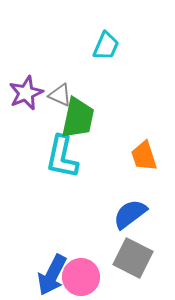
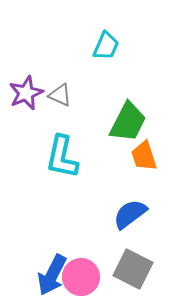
green trapezoid: moved 50 px right, 4 px down; rotated 15 degrees clockwise
gray square: moved 11 px down
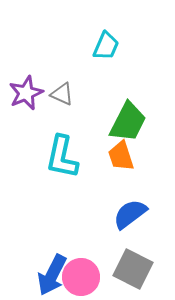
gray triangle: moved 2 px right, 1 px up
orange trapezoid: moved 23 px left
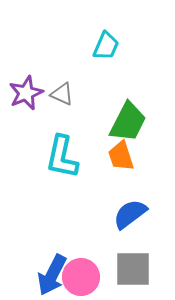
gray square: rotated 27 degrees counterclockwise
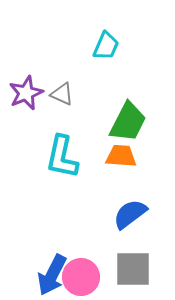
orange trapezoid: rotated 112 degrees clockwise
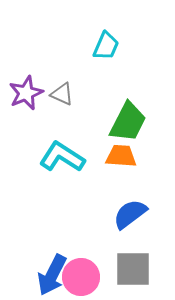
cyan L-shape: rotated 111 degrees clockwise
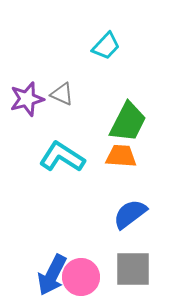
cyan trapezoid: rotated 20 degrees clockwise
purple star: moved 1 px right, 6 px down; rotated 8 degrees clockwise
